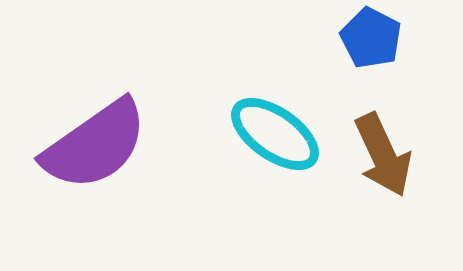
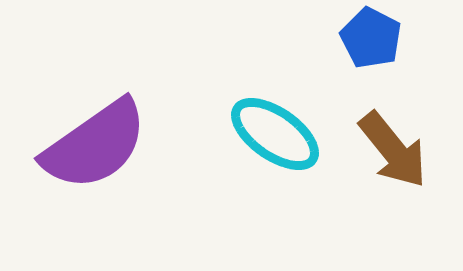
brown arrow: moved 10 px right, 5 px up; rotated 14 degrees counterclockwise
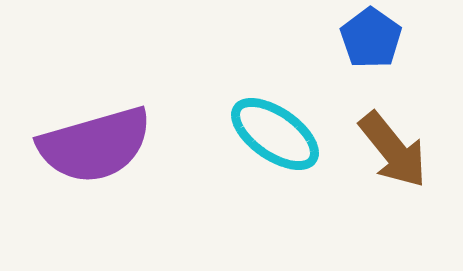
blue pentagon: rotated 8 degrees clockwise
purple semicircle: rotated 19 degrees clockwise
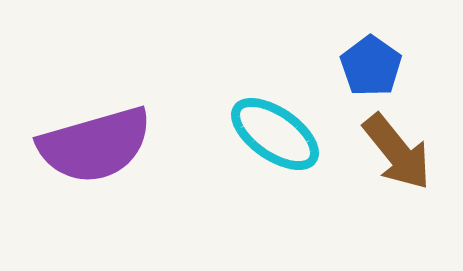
blue pentagon: moved 28 px down
brown arrow: moved 4 px right, 2 px down
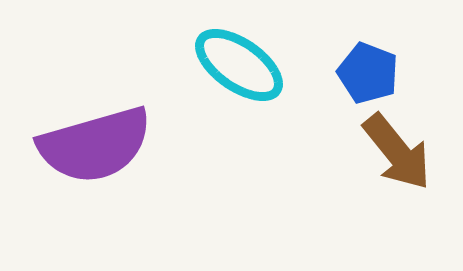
blue pentagon: moved 3 px left, 7 px down; rotated 14 degrees counterclockwise
cyan ellipse: moved 36 px left, 69 px up
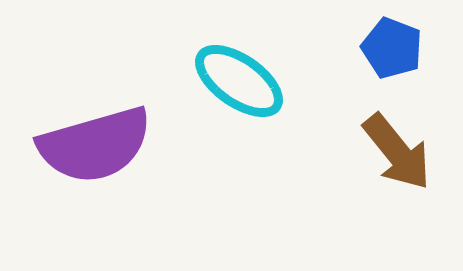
cyan ellipse: moved 16 px down
blue pentagon: moved 24 px right, 25 px up
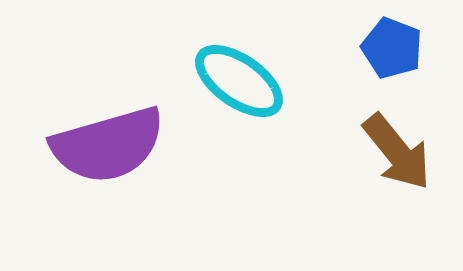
purple semicircle: moved 13 px right
